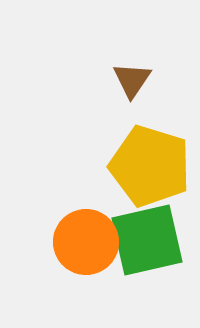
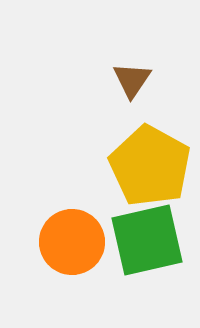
yellow pentagon: rotated 12 degrees clockwise
orange circle: moved 14 px left
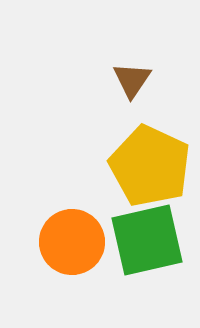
yellow pentagon: rotated 4 degrees counterclockwise
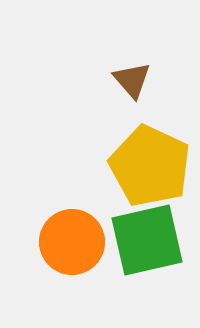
brown triangle: rotated 15 degrees counterclockwise
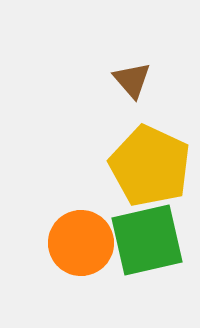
orange circle: moved 9 px right, 1 px down
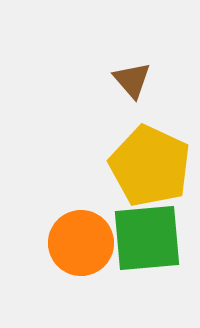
green square: moved 2 px up; rotated 8 degrees clockwise
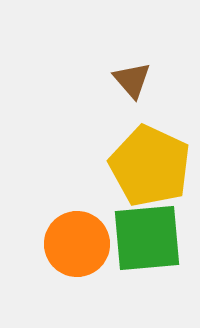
orange circle: moved 4 px left, 1 px down
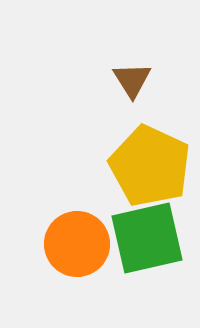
brown triangle: rotated 9 degrees clockwise
green square: rotated 8 degrees counterclockwise
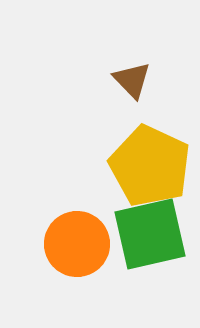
brown triangle: rotated 12 degrees counterclockwise
green square: moved 3 px right, 4 px up
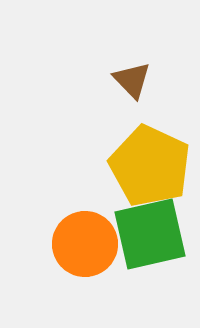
orange circle: moved 8 px right
